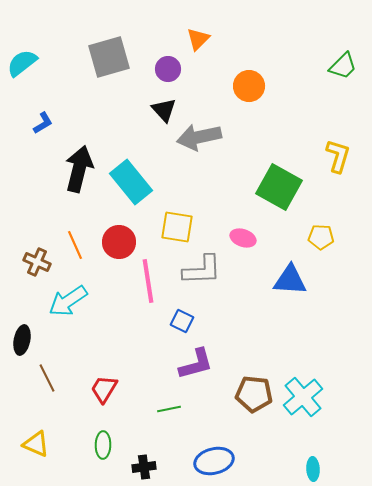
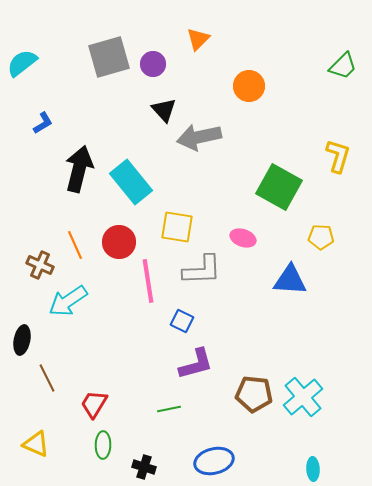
purple circle: moved 15 px left, 5 px up
brown cross: moved 3 px right, 3 px down
red trapezoid: moved 10 px left, 15 px down
black cross: rotated 25 degrees clockwise
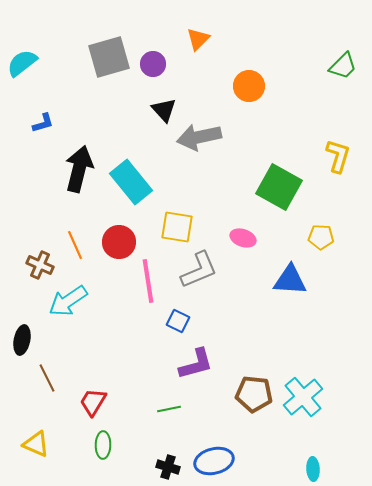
blue L-shape: rotated 15 degrees clockwise
gray L-shape: moved 3 px left; rotated 21 degrees counterclockwise
blue square: moved 4 px left
red trapezoid: moved 1 px left, 2 px up
black cross: moved 24 px right
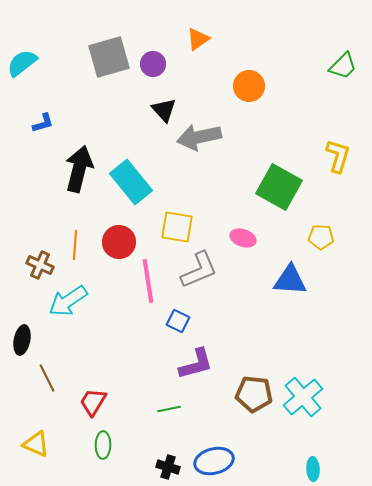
orange triangle: rotated 10 degrees clockwise
orange line: rotated 28 degrees clockwise
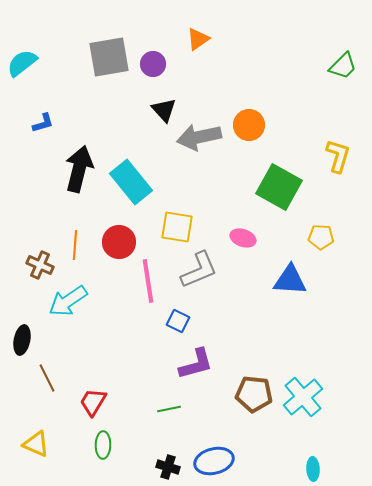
gray square: rotated 6 degrees clockwise
orange circle: moved 39 px down
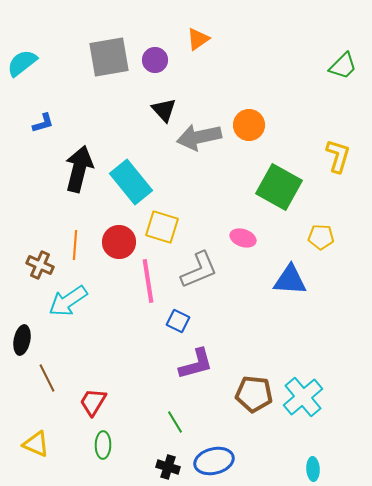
purple circle: moved 2 px right, 4 px up
yellow square: moved 15 px left; rotated 8 degrees clockwise
green line: moved 6 px right, 13 px down; rotated 70 degrees clockwise
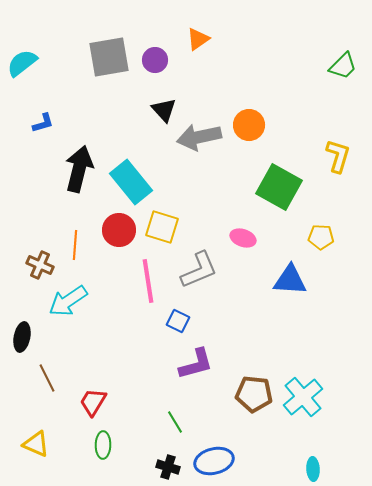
red circle: moved 12 px up
black ellipse: moved 3 px up
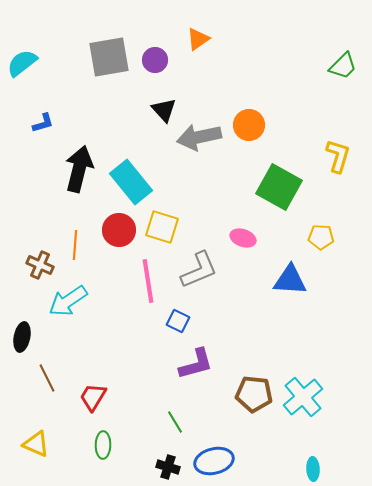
red trapezoid: moved 5 px up
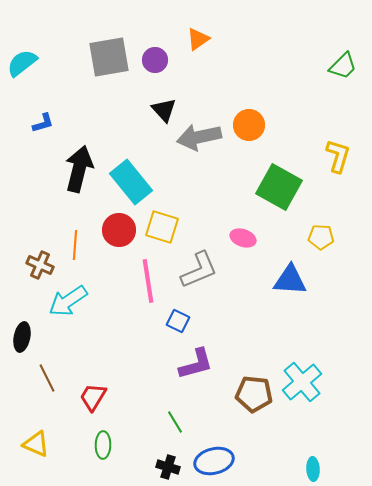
cyan cross: moved 1 px left, 15 px up
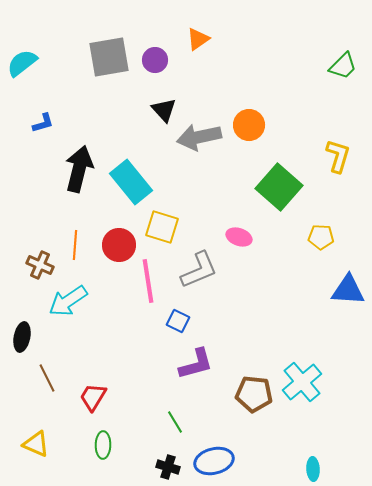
green square: rotated 12 degrees clockwise
red circle: moved 15 px down
pink ellipse: moved 4 px left, 1 px up
blue triangle: moved 58 px right, 10 px down
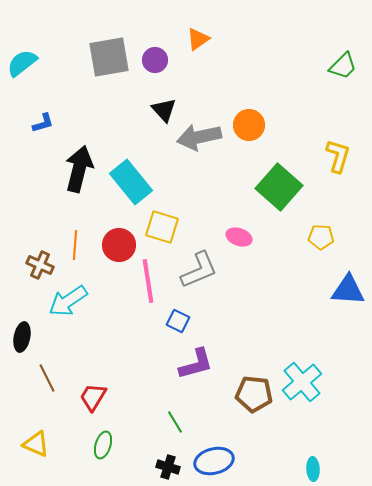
green ellipse: rotated 16 degrees clockwise
